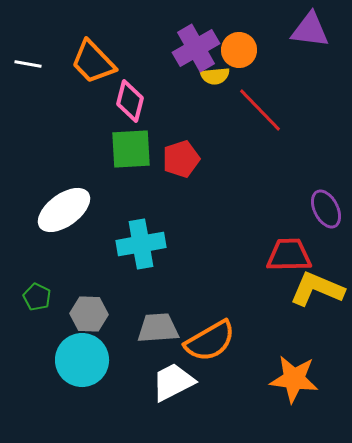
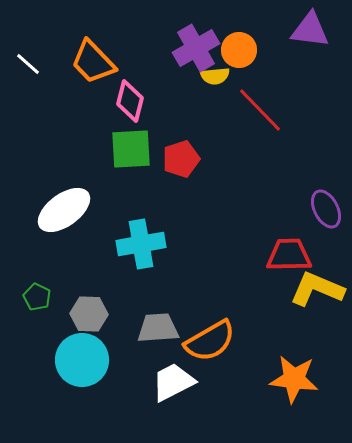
white line: rotated 32 degrees clockwise
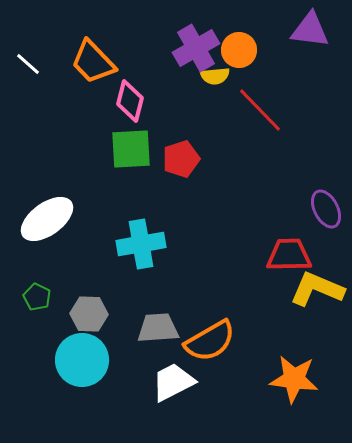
white ellipse: moved 17 px left, 9 px down
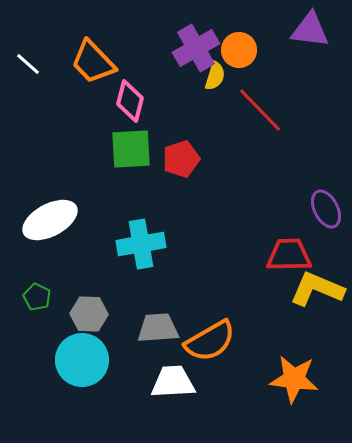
yellow semicircle: rotated 68 degrees counterclockwise
white ellipse: moved 3 px right, 1 px down; rotated 8 degrees clockwise
white trapezoid: rotated 24 degrees clockwise
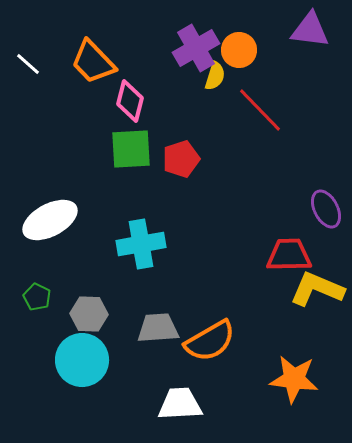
white trapezoid: moved 7 px right, 22 px down
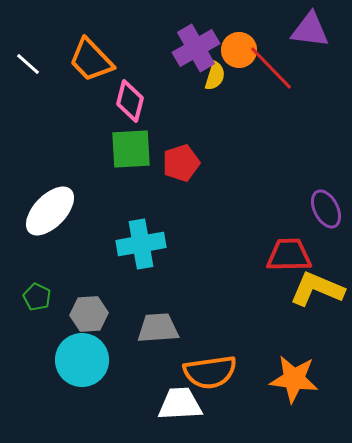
orange trapezoid: moved 2 px left, 2 px up
red line: moved 11 px right, 42 px up
red pentagon: moved 4 px down
white ellipse: moved 9 px up; rotated 18 degrees counterclockwise
gray hexagon: rotated 6 degrees counterclockwise
orange semicircle: moved 31 px down; rotated 22 degrees clockwise
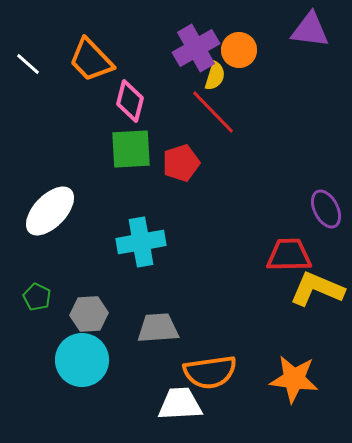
red line: moved 58 px left, 44 px down
cyan cross: moved 2 px up
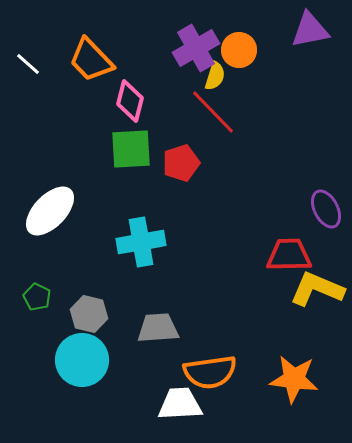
purple triangle: rotated 18 degrees counterclockwise
gray hexagon: rotated 18 degrees clockwise
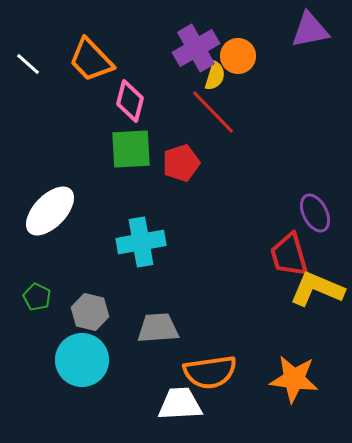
orange circle: moved 1 px left, 6 px down
purple ellipse: moved 11 px left, 4 px down
red trapezoid: rotated 105 degrees counterclockwise
gray hexagon: moved 1 px right, 2 px up
